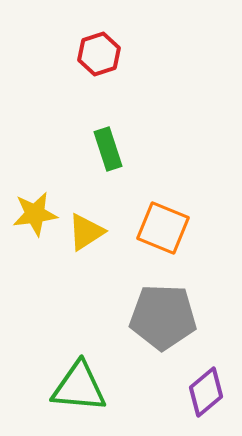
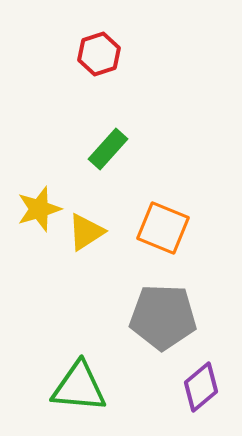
green rectangle: rotated 60 degrees clockwise
yellow star: moved 4 px right, 5 px up; rotated 9 degrees counterclockwise
purple diamond: moved 5 px left, 5 px up
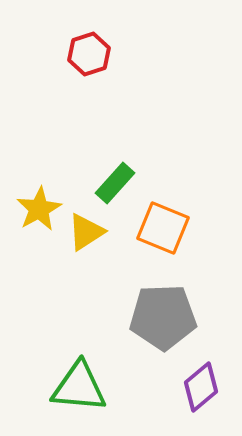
red hexagon: moved 10 px left
green rectangle: moved 7 px right, 34 px down
yellow star: rotated 12 degrees counterclockwise
gray pentagon: rotated 4 degrees counterclockwise
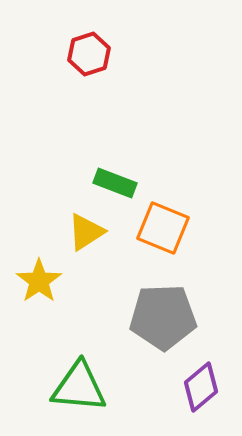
green rectangle: rotated 69 degrees clockwise
yellow star: moved 72 px down; rotated 6 degrees counterclockwise
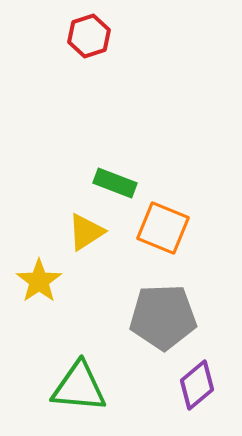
red hexagon: moved 18 px up
purple diamond: moved 4 px left, 2 px up
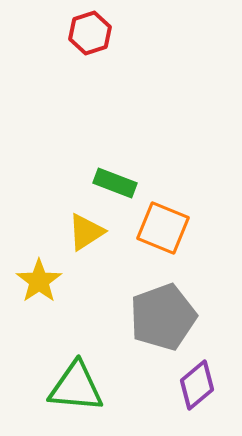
red hexagon: moved 1 px right, 3 px up
gray pentagon: rotated 18 degrees counterclockwise
green triangle: moved 3 px left
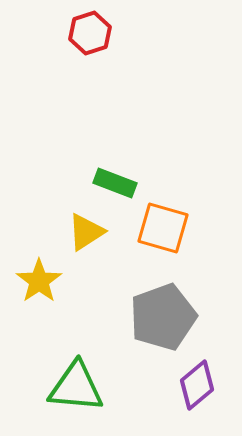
orange square: rotated 6 degrees counterclockwise
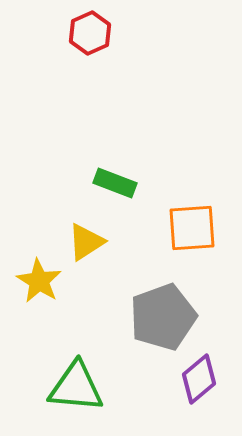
red hexagon: rotated 6 degrees counterclockwise
orange square: moved 29 px right; rotated 20 degrees counterclockwise
yellow triangle: moved 10 px down
yellow star: rotated 6 degrees counterclockwise
purple diamond: moved 2 px right, 6 px up
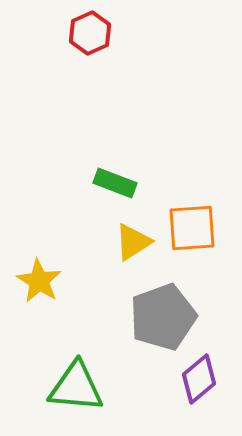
yellow triangle: moved 47 px right
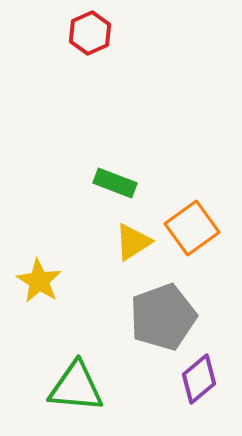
orange square: rotated 32 degrees counterclockwise
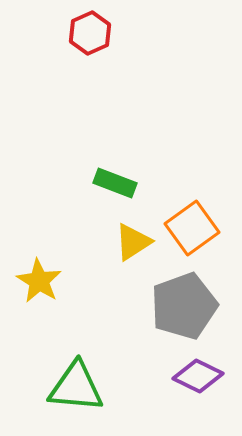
gray pentagon: moved 21 px right, 11 px up
purple diamond: moved 1 px left, 3 px up; rotated 66 degrees clockwise
